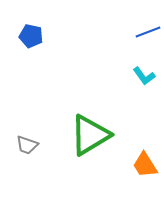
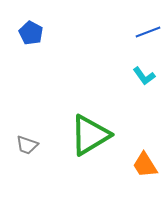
blue pentagon: moved 3 px up; rotated 15 degrees clockwise
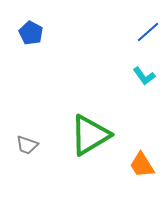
blue line: rotated 20 degrees counterclockwise
orange trapezoid: moved 3 px left
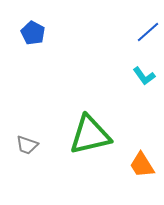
blue pentagon: moved 2 px right
green triangle: rotated 18 degrees clockwise
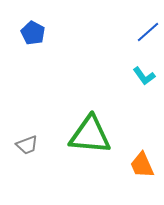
green triangle: rotated 18 degrees clockwise
gray trapezoid: rotated 40 degrees counterclockwise
orange trapezoid: rotated 8 degrees clockwise
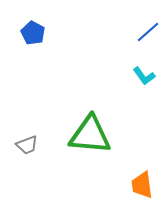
orange trapezoid: moved 20 px down; rotated 16 degrees clockwise
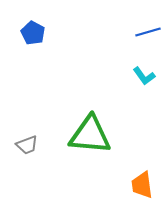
blue line: rotated 25 degrees clockwise
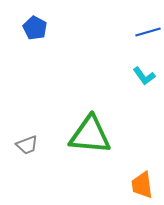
blue pentagon: moved 2 px right, 5 px up
